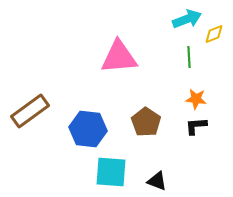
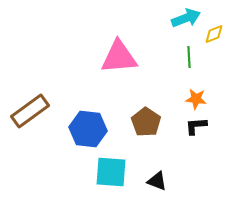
cyan arrow: moved 1 px left, 1 px up
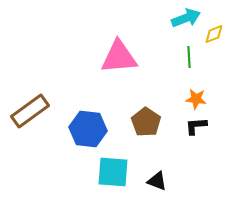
cyan square: moved 2 px right
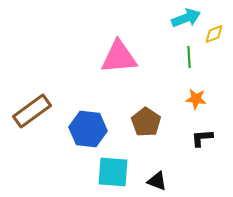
brown rectangle: moved 2 px right
black L-shape: moved 6 px right, 12 px down
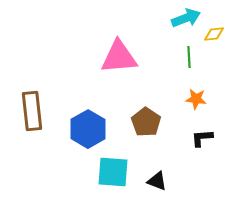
yellow diamond: rotated 15 degrees clockwise
brown rectangle: rotated 60 degrees counterclockwise
blue hexagon: rotated 24 degrees clockwise
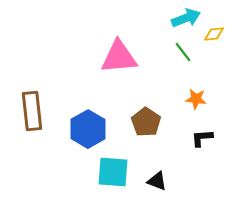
green line: moved 6 px left, 5 px up; rotated 35 degrees counterclockwise
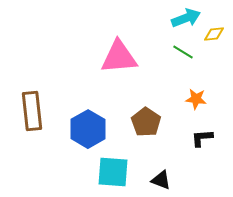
green line: rotated 20 degrees counterclockwise
black triangle: moved 4 px right, 1 px up
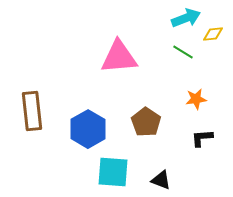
yellow diamond: moved 1 px left
orange star: rotated 15 degrees counterclockwise
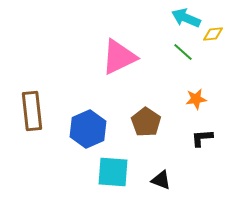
cyan arrow: rotated 136 degrees counterclockwise
green line: rotated 10 degrees clockwise
pink triangle: rotated 21 degrees counterclockwise
blue hexagon: rotated 6 degrees clockwise
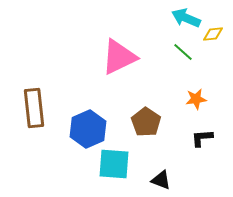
brown rectangle: moved 2 px right, 3 px up
cyan square: moved 1 px right, 8 px up
